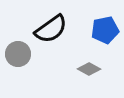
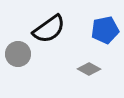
black semicircle: moved 2 px left
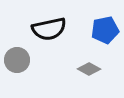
black semicircle: rotated 24 degrees clockwise
gray circle: moved 1 px left, 6 px down
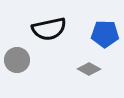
blue pentagon: moved 4 px down; rotated 12 degrees clockwise
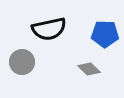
gray circle: moved 5 px right, 2 px down
gray diamond: rotated 15 degrees clockwise
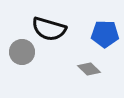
black semicircle: rotated 28 degrees clockwise
gray circle: moved 10 px up
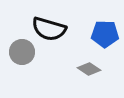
gray diamond: rotated 10 degrees counterclockwise
